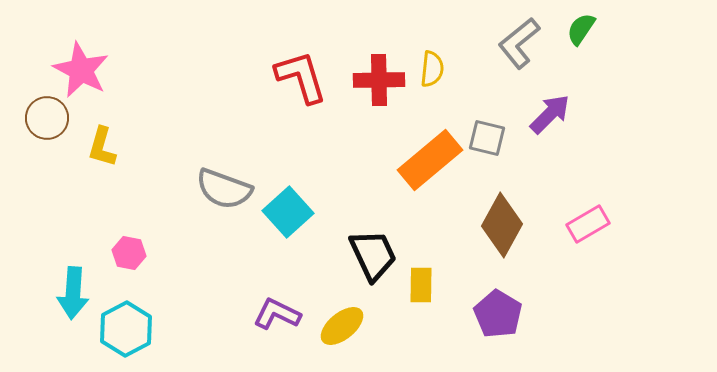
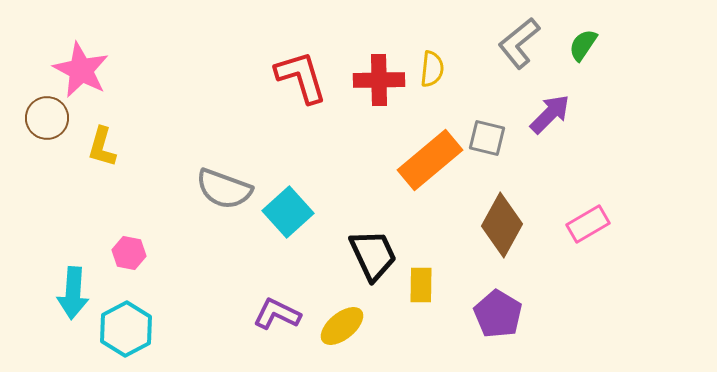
green semicircle: moved 2 px right, 16 px down
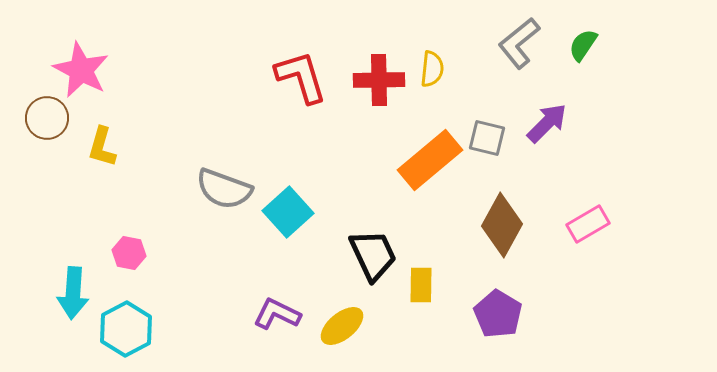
purple arrow: moved 3 px left, 9 px down
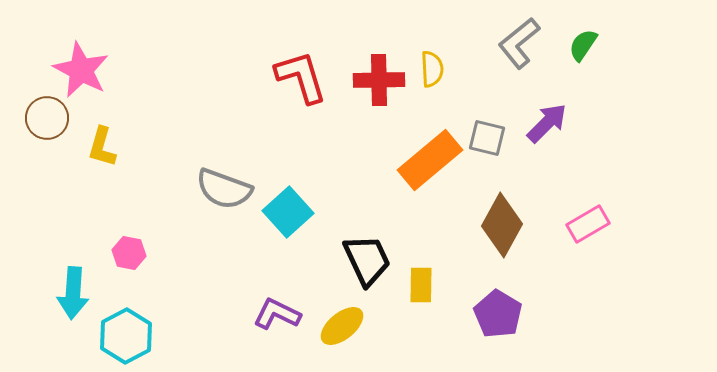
yellow semicircle: rotated 9 degrees counterclockwise
black trapezoid: moved 6 px left, 5 px down
cyan hexagon: moved 7 px down
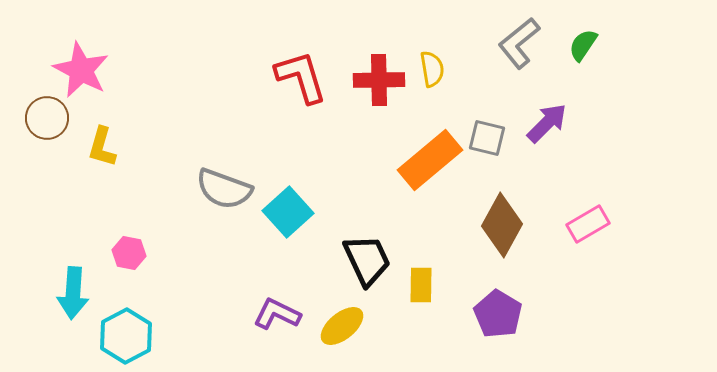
yellow semicircle: rotated 6 degrees counterclockwise
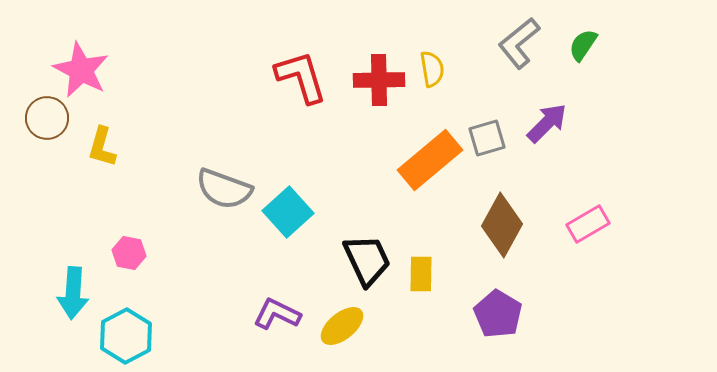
gray square: rotated 30 degrees counterclockwise
yellow rectangle: moved 11 px up
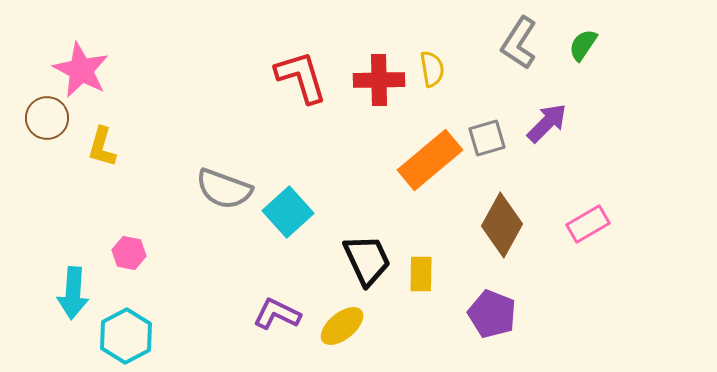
gray L-shape: rotated 18 degrees counterclockwise
purple pentagon: moved 6 px left; rotated 9 degrees counterclockwise
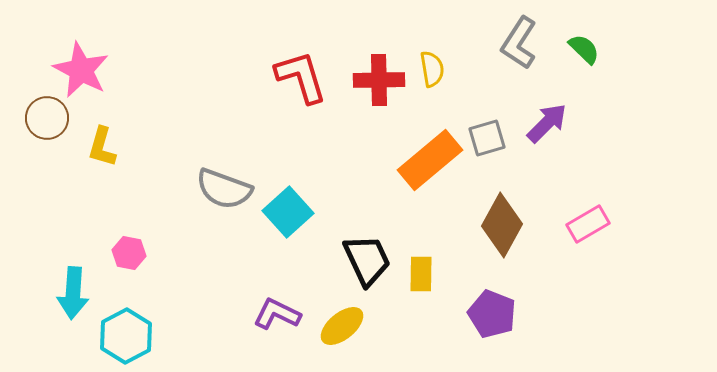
green semicircle: moved 1 px right, 4 px down; rotated 100 degrees clockwise
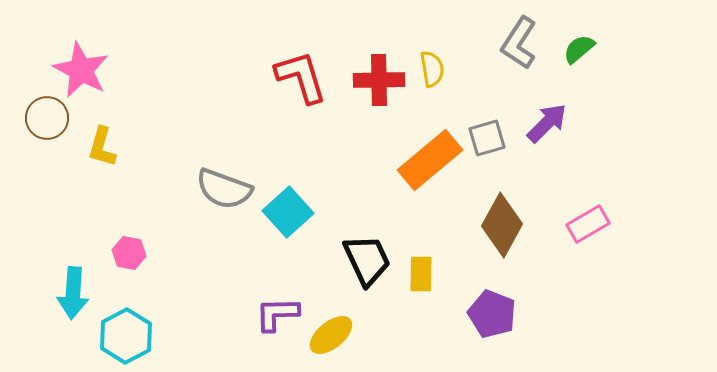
green semicircle: moved 5 px left; rotated 84 degrees counterclockwise
purple L-shape: rotated 27 degrees counterclockwise
yellow ellipse: moved 11 px left, 9 px down
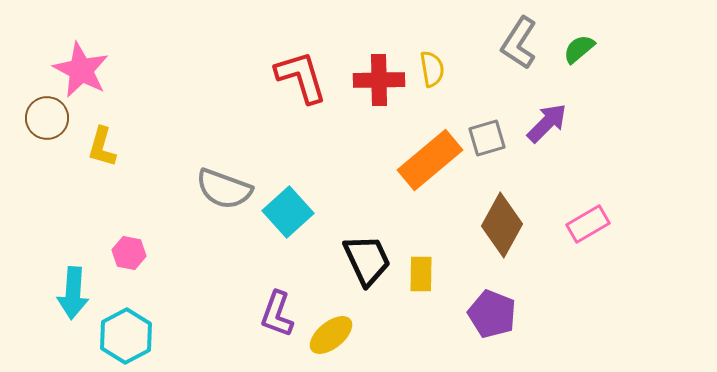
purple L-shape: rotated 69 degrees counterclockwise
